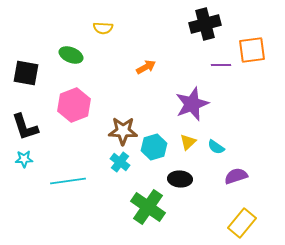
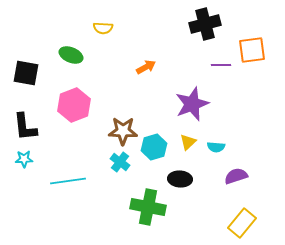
black L-shape: rotated 12 degrees clockwise
cyan semicircle: rotated 30 degrees counterclockwise
green cross: rotated 24 degrees counterclockwise
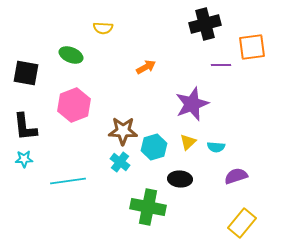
orange square: moved 3 px up
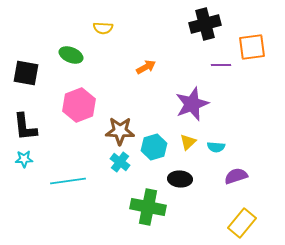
pink hexagon: moved 5 px right
brown star: moved 3 px left
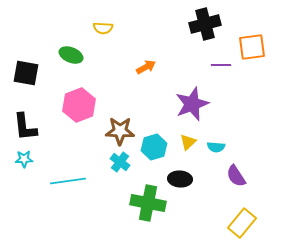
purple semicircle: rotated 105 degrees counterclockwise
green cross: moved 4 px up
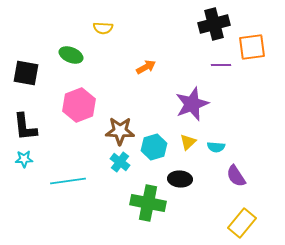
black cross: moved 9 px right
